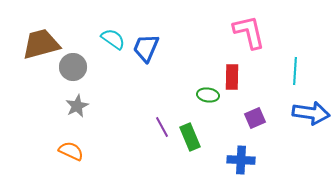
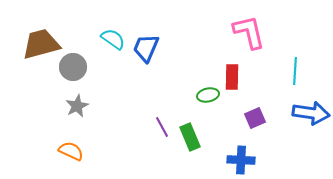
green ellipse: rotated 20 degrees counterclockwise
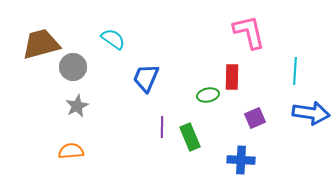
blue trapezoid: moved 30 px down
purple line: rotated 30 degrees clockwise
orange semicircle: rotated 30 degrees counterclockwise
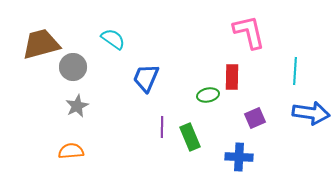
blue cross: moved 2 px left, 3 px up
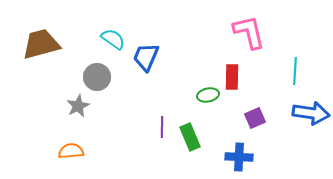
gray circle: moved 24 px right, 10 px down
blue trapezoid: moved 21 px up
gray star: moved 1 px right
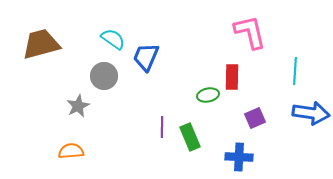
pink L-shape: moved 1 px right
gray circle: moved 7 px right, 1 px up
